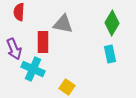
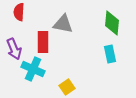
green diamond: rotated 25 degrees counterclockwise
yellow square: rotated 21 degrees clockwise
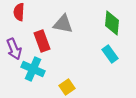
red rectangle: moved 1 px left, 1 px up; rotated 20 degrees counterclockwise
cyan rectangle: rotated 24 degrees counterclockwise
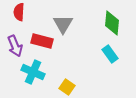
gray triangle: rotated 50 degrees clockwise
red rectangle: rotated 55 degrees counterclockwise
purple arrow: moved 1 px right, 3 px up
cyan cross: moved 3 px down
yellow square: rotated 21 degrees counterclockwise
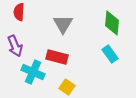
red rectangle: moved 15 px right, 16 px down
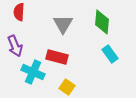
green diamond: moved 10 px left, 1 px up
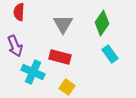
green diamond: moved 1 px down; rotated 30 degrees clockwise
red rectangle: moved 3 px right
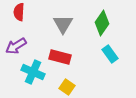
purple arrow: moved 1 px right; rotated 80 degrees clockwise
